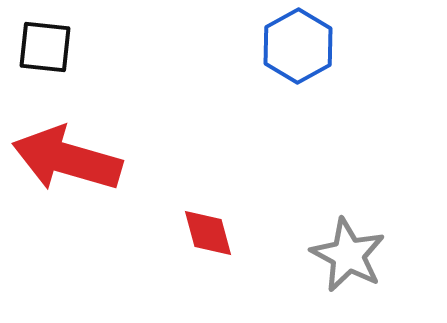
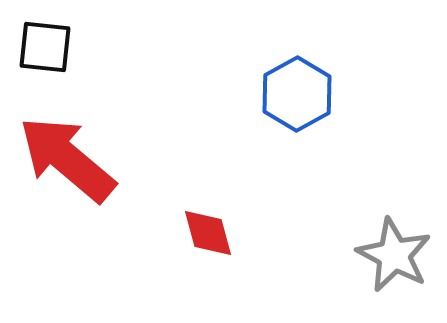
blue hexagon: moved 1 px left, 48 px down
red arrow: rotated 24 degrees clockwise
gray star: moved 46 px right
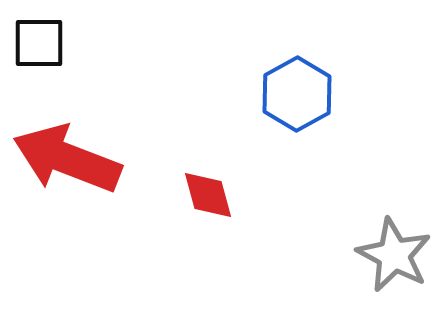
black square: moved 6 px left, 4 px up; rotated 6 degrees counterclockwise
red arrow: rotated 19 degrees counterclockwise
red diamond: moved 38 px up
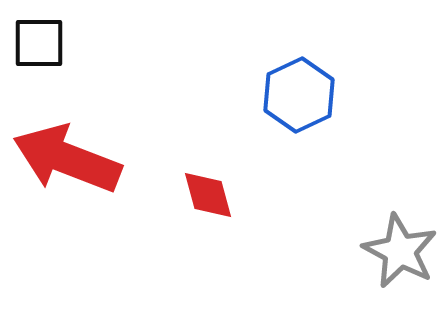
blue hexagon: moved 2 px right, 1 px down; rotated 4 degrees clockwise
gray star: moved 6 px right, 4 px up
